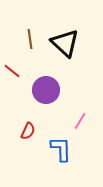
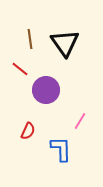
black triangle: rotated 12 degrees clockwise
red line: moved 8 px right, 2 px up
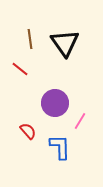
purple circle: moved 9 px right, 13 px down
red semicircle: rotated 66 degrees counterclockwise
blue L-shape: moved 1 px left, 2 px up
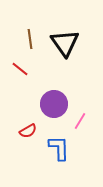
purple circle: moved 1 px left, 1 px down
red semicircle: rotated 102 degrees clockwise
blue L-shape: moved 1 px left, 1 px down
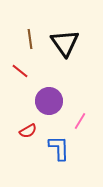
red line: moved 2 px down
purple circle: moved 5 px left, 3 px up
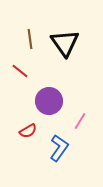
blue L-shape: rotated 36 degrees clockwise
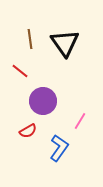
purple circle: moved 6 px left
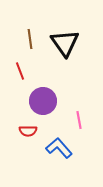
red line: rotated 30 degrees clockwise
pink line: moved 1 px left, 1 px up; rotated 42 degrees counterclockwise
red semicircle: rotated 30 degrees clockwise
blue L-shape: rotated 76 degrees counterclockwise
